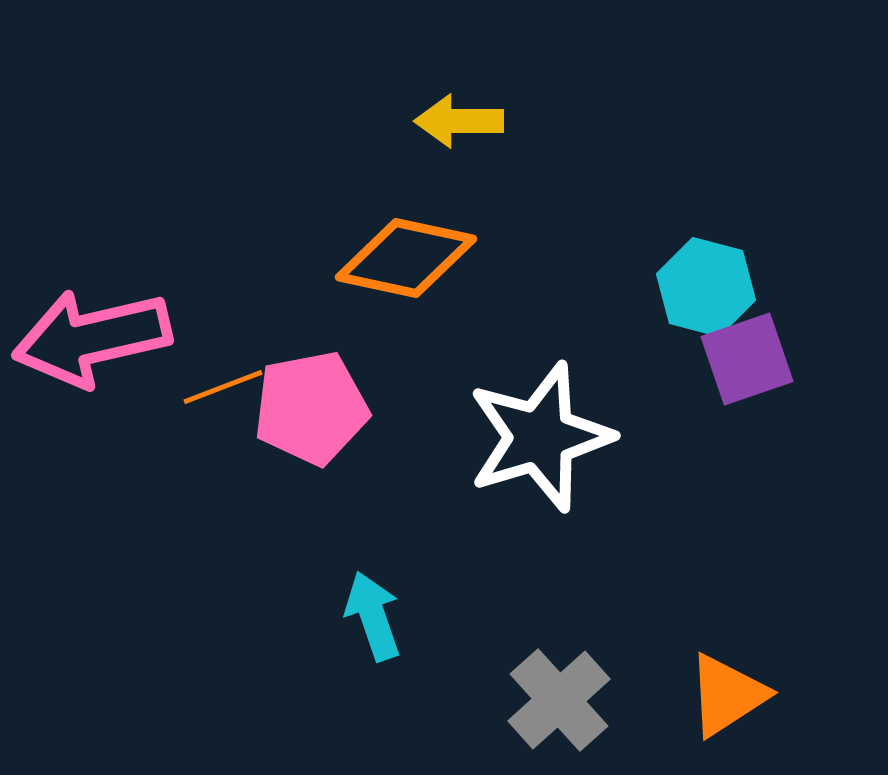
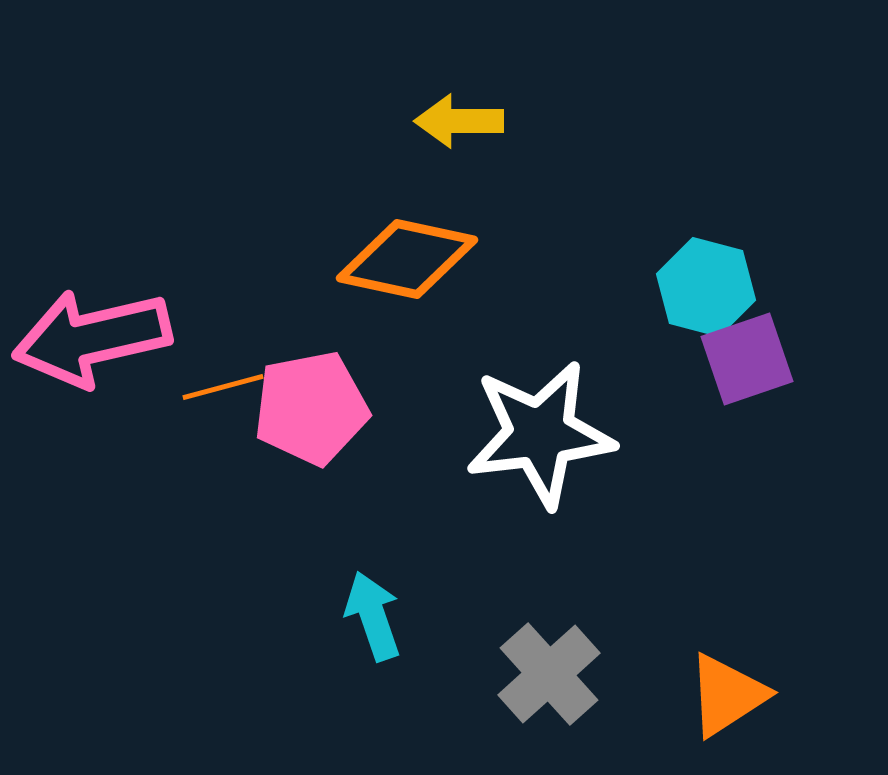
orange diamond: moved 1 px right, 1 px down
orange line: rotated 6 degrees clockwise
white star: moved 3 px up; rotated 10 degrees clockwise
gray cross: moved 10 px left, 26 px up
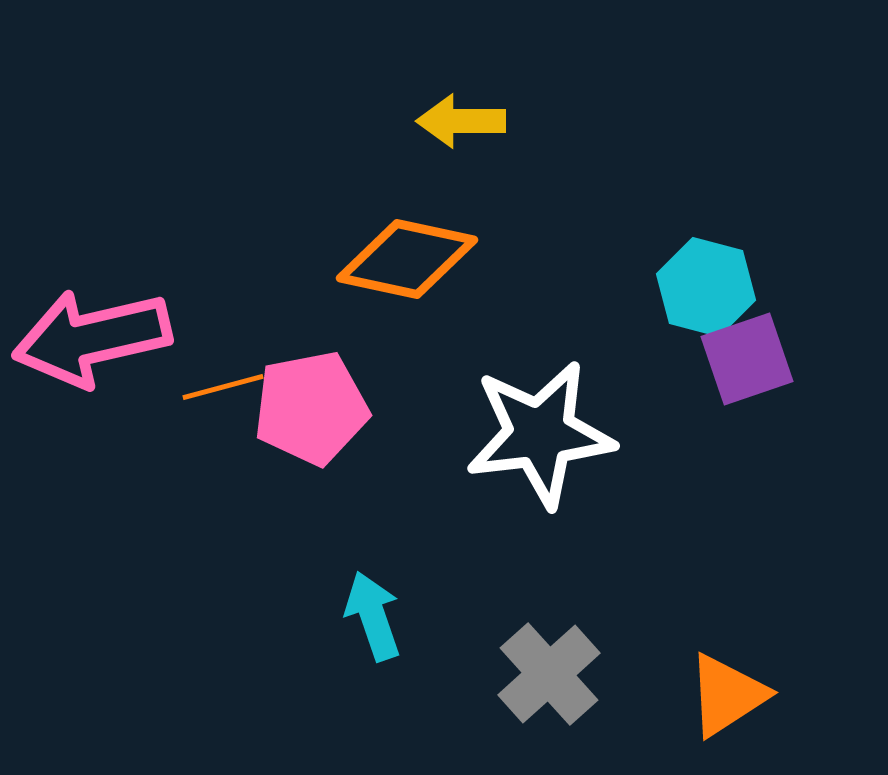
yellow arrow: moved 2 px right
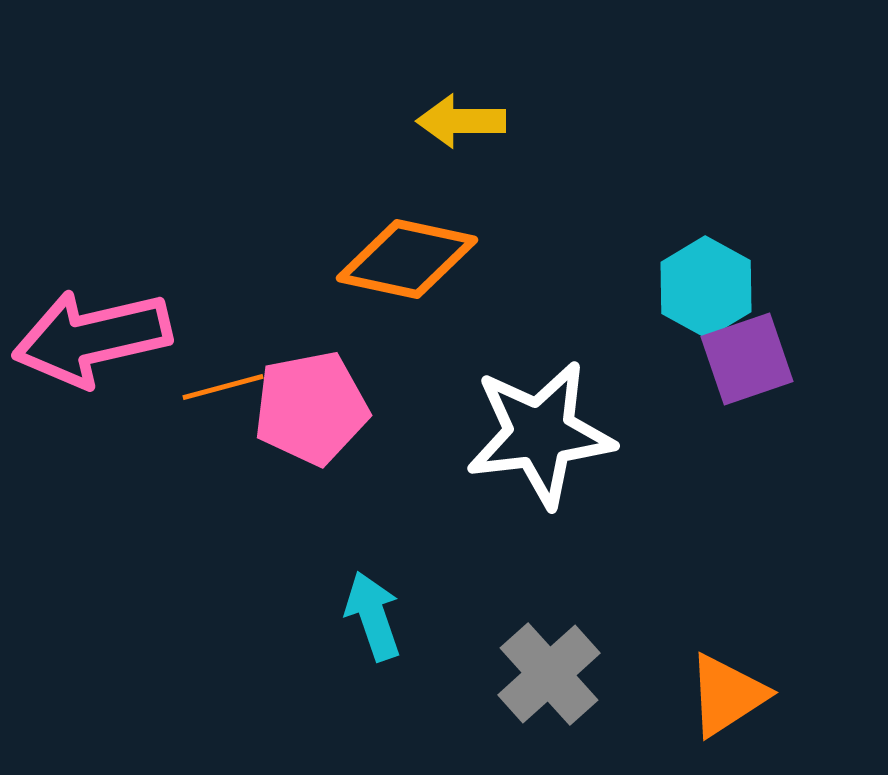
cyan hexagon: rotated 14 degrees clockwise
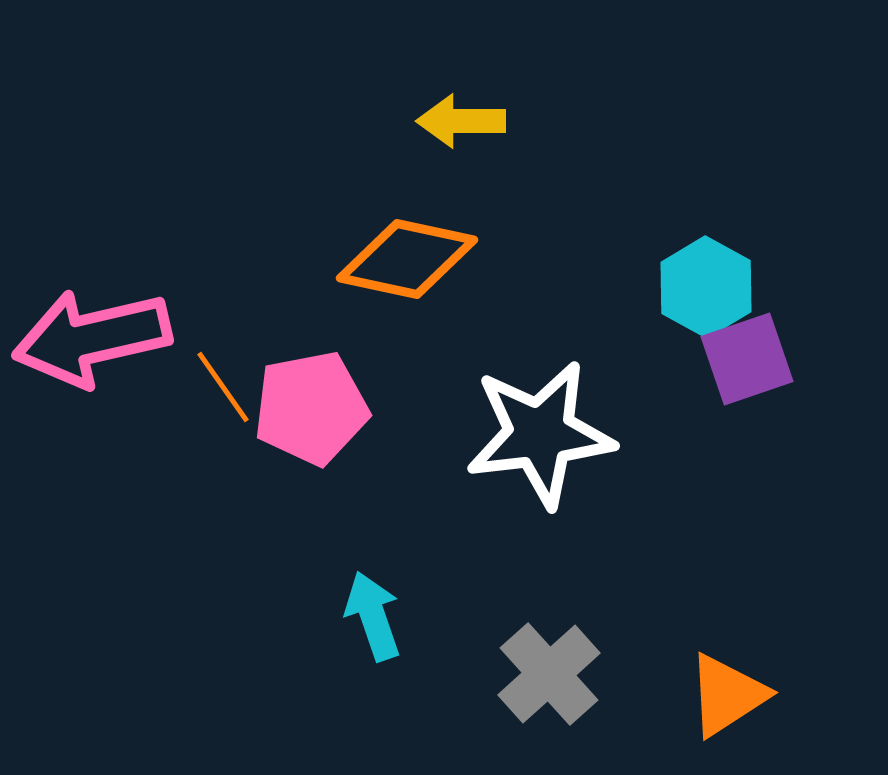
orange line: rotated 70 degrees clockwise
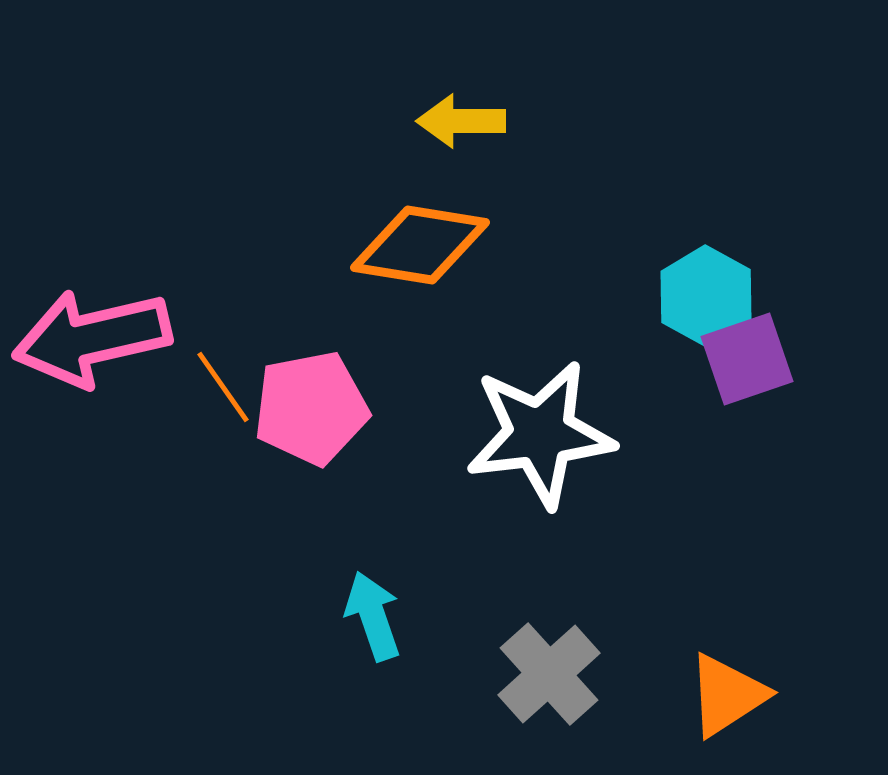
orange diamond: moved 13 px right, 14 px up; rotated 3 degrees counterclockwise
cyan hexagon: moved 9 px down
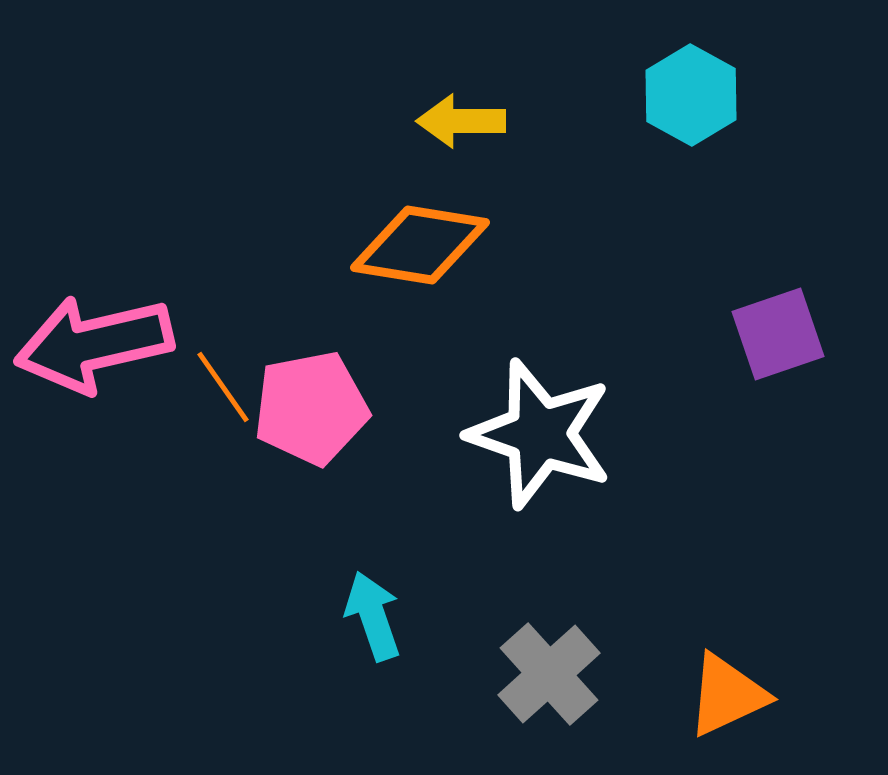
cyan hexagon: moved 15 px left, 201 px up
pink arrow: moved 2 px right, 6 px down
purple square: moved 31 px right, 25 px up
white star: rotated 26 degrees clockwise
orange triangle: rotated 8 degrees clockwise
